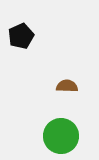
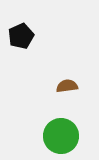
brown semicircle: rotated 10 degrees counterclockwise
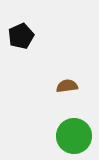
green circle: moved 13 px right
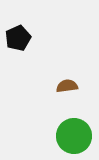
black pentagon: moved 3 px left, 2 px down
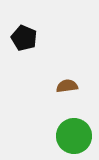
black pentagon: moved 6 px right; rotated 25 degrees counterclockwise
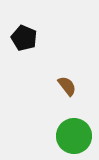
brown semicircle: rotated 60 degrees clockwise
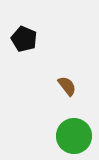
black pentagon: moved 1 px down
